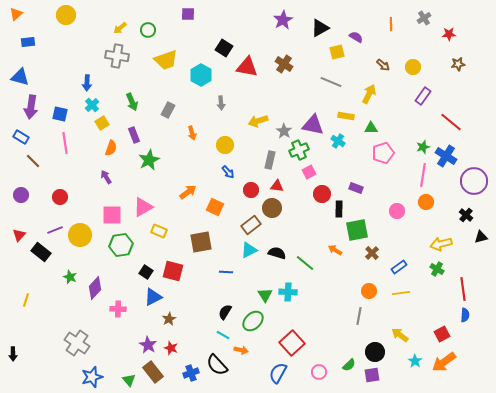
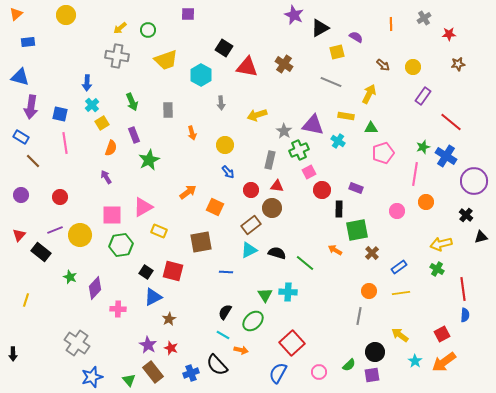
purple star at (283, 20): moved 11 px right, 5 px up; rotated 18 degrees counterclockwise
gray rectangle at (168, 110): rotated 28 degrees counterclockwise
yellow arrow at (258, 121): moved 1 px left, 6 px up
pink line at (423, 175): moved 8 px left, 1 px up
red circle at (322, 194): moved 4 px up
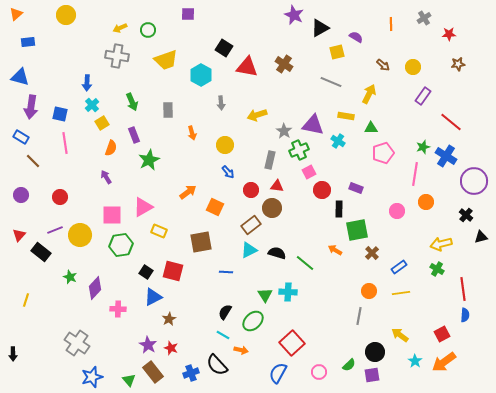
yellow arrow at (120, 28): rotated 16 degrees clockwise
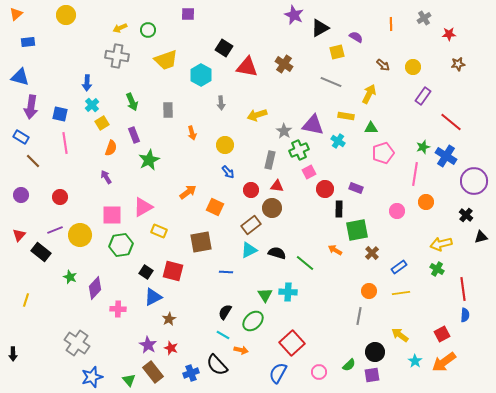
red circle at (322, 190): moved 3 px right, 1 px up
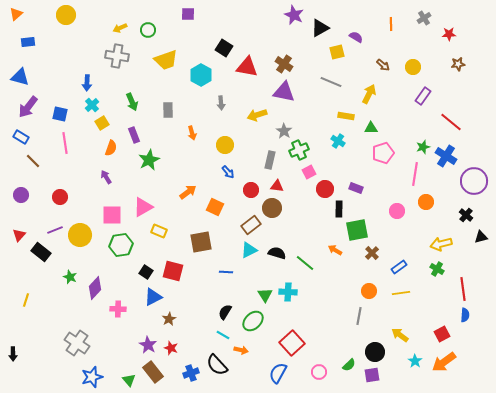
purple arrow at (31, 107): moved 3 px left; rotated 30 degrees clockwise
purple triangle at (313, 125): moved 29 px left, 33 px up
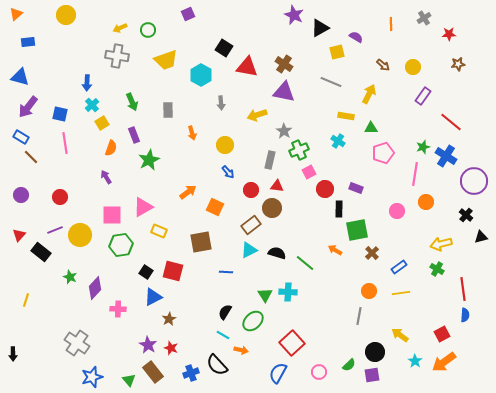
purple square at (188, 14): rotated 24 degrees counterclockwise
brown line at (33, 161): moved 2 px left, 4 px up
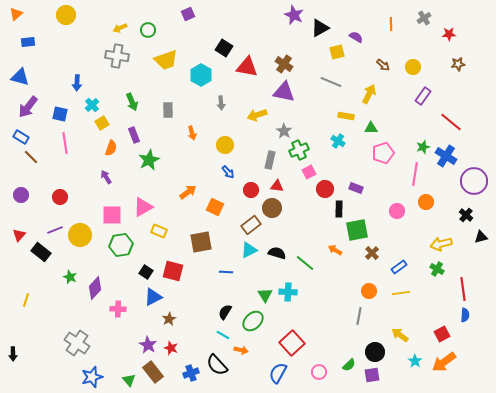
blue arrow at (87, 83): moved 10 px left
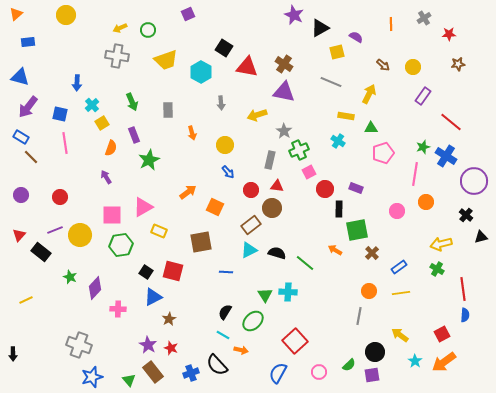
cyan hexagon at (201, 75): moved 3 px up
yellow line at (26, 300): rotated 48 degrees clockwise
gray cross at (77, 343): moved 2 px right, 2 px down; rotated 15 degrees counterclockwise
red square at (292, 343): moved 3 px right, 2 px up
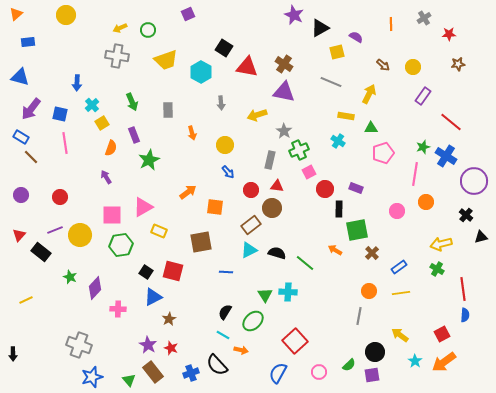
purple arrow at (28, 107): moved 3 px right, 2 px down
orange square at (215, 207): rotated 18 degrees counterclockwise
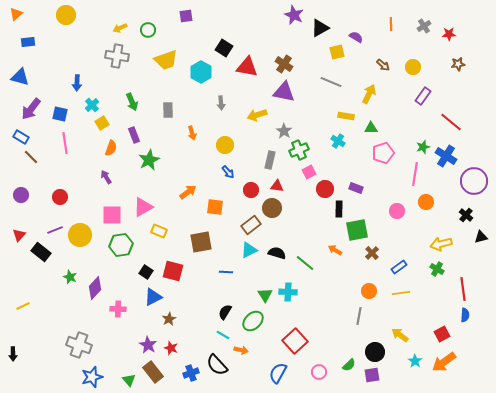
purple square at (188, 14): moved 2 px left, 2 px down; rotated 16 degrees clockwise
gray cross at (424, 18): moved 8 px down
yellow line at (26, 300): moved 3 px left, 6 px down
